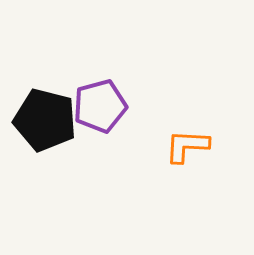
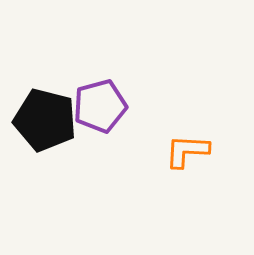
orange L-shape: moved 5 px down
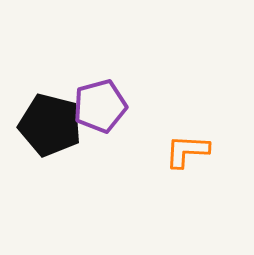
black pentagon: moved 5 px right, 5 px down
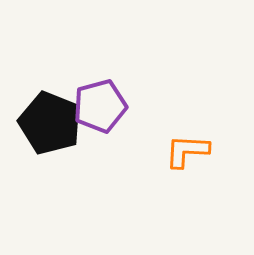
black pentagon: moved 2 px up; rotated 8 degrees clockwise
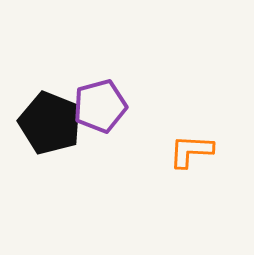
orange L-shape: moved 4 px right
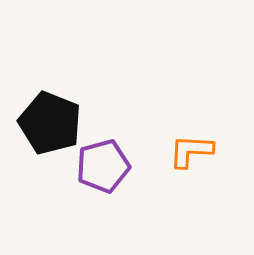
purple pentagon: moved 3 px right, 60 px down
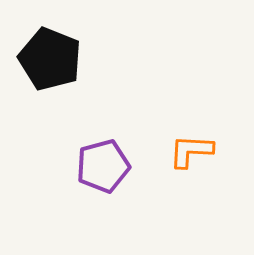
black pentagon: moved 64 px up
